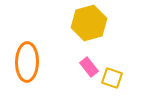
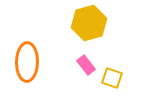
pink rectangle: moved 3 px left, 2 px up
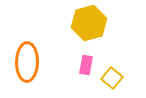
pink rectangle: rotated 48 degrees clockwise
yellow square: rotated 20 degrees clockwise
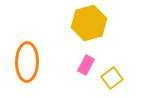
pink rectangle: rotated 18 degrees clockwise
yellow square: rotated 15 degrees clockwise
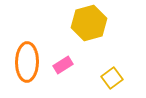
pink rectangle: moved 23 px left; rotated 30 degrees clockwise
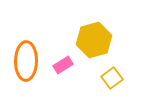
yellow hexagon: moved 5 px right, 17 px down
orange ellipse: moved 1 px left, 1 px up
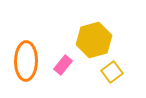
pink rectangle: rotated 18 degrees counterclockwise
yellow square: moved 6 px up
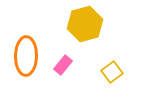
yellow hexagon: moved 9 px left, 16 px up
orange ellipse: moved 5 px up
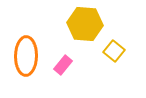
yellow hexagon: rotated 20 degrees clockwise
yellow square: moved 2 px right, 21 px up; rotated 15 degrees counterclockwise
